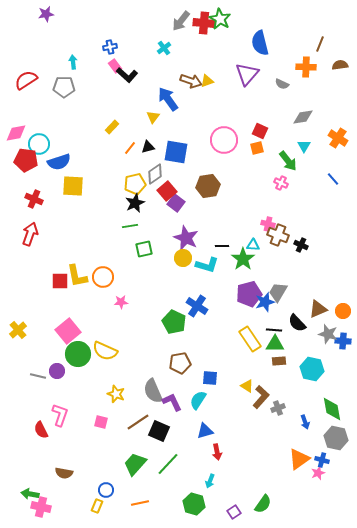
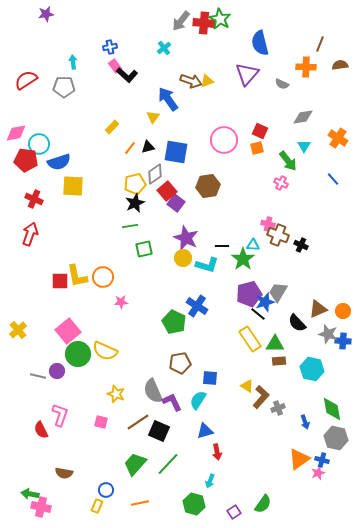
black line at (274, 330): moved 16 px left, 16 px up; rotated 35 degrees clockwise
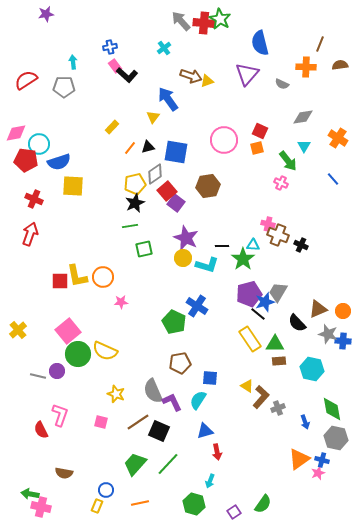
gray arrow at (181, 21): rotated 100 degrees clockwise
brown arrow at (191, 81): moved 5 px up
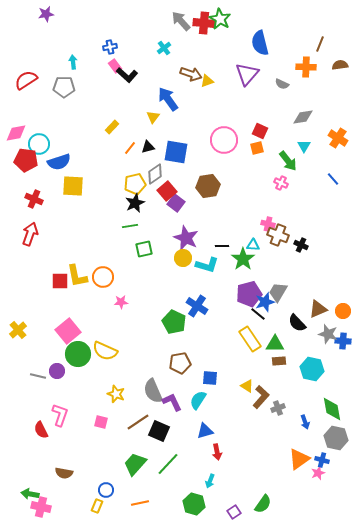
brown arrow at (191, 76): moved 2 px up
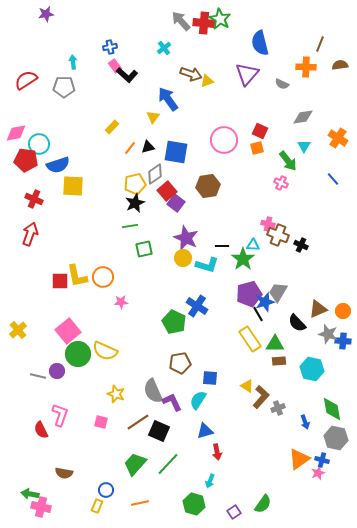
blue semicircle at (59, 162): moved 1 px left, 3 px down
black line at (258, 314): rotated 21 degrees clockwise
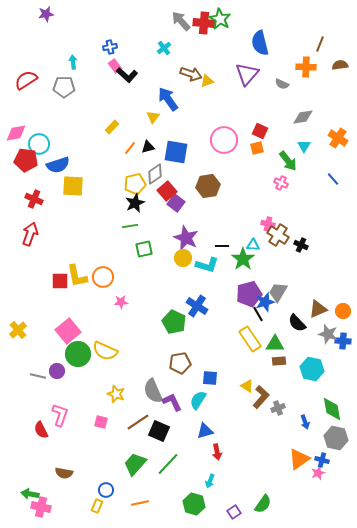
brown cross at (278, 235): rotated 10 degrees clockwise
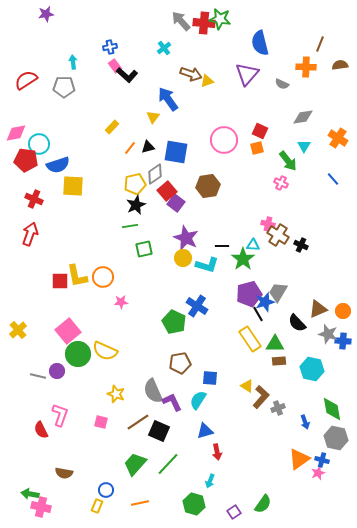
green star at (220, 19): rotated 20 degrees counterclockwise
black star at (135, 203): moved 1 px right, 2 px down
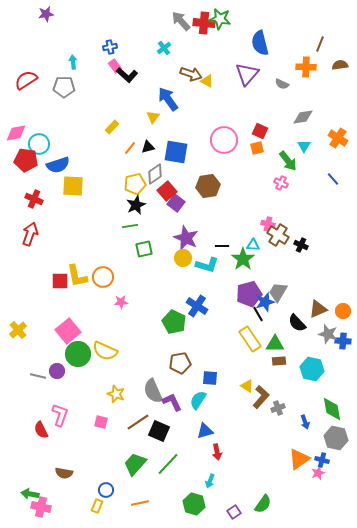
yellow triangle at (207, 81): rotated 48 degrees clockwise
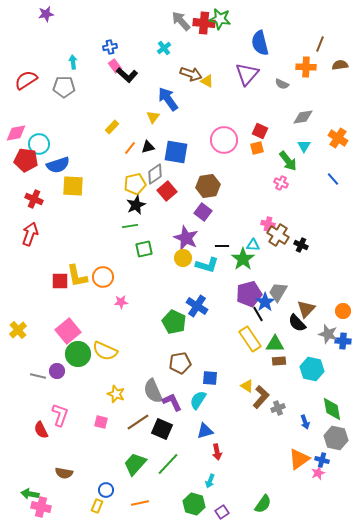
purple square at (176, 203): moved 27 px right, 9 px down
blue star at (265, 302): rotated 18 degrees counterclockwise
brown triangle at (318, 309): moved 12 px left; rotated 24 degrees counterclockwise
black square at (159, 431): moved 3 px right, 2 px up
purple square at (234, 512): moved 12 px left
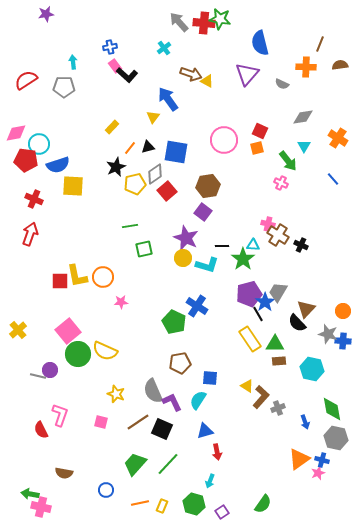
gray arrow at (181, 21): moved 2 px left, 1 px down
black star at (136, 205): moved 20 px left, 38 px up
purple circle at (57, 371): moved 7 px left, 1 px up
yellow rectangle at (97, 506): moved 65 px right
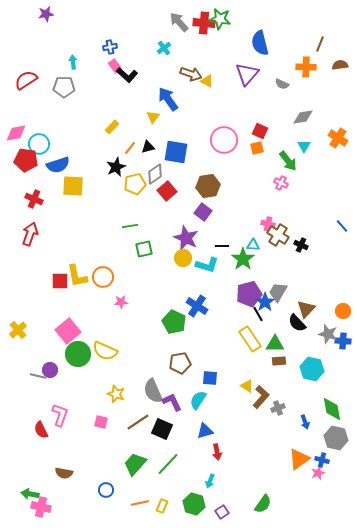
blue line at (333, 179): moved 9 px right, 47 px down
